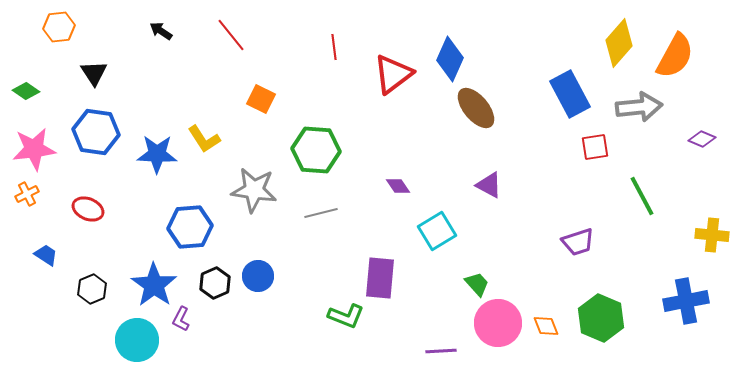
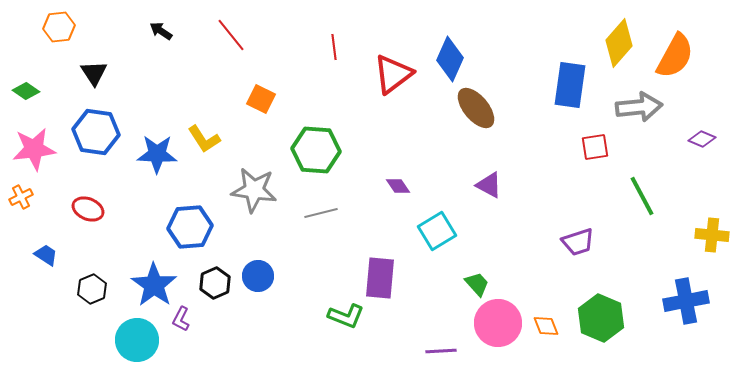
blue rectangle at (570, 94): moved 9 px up; rotated 36 degrees clockwise
orange cross at (27, 194): moved 6 px left, 3 px down
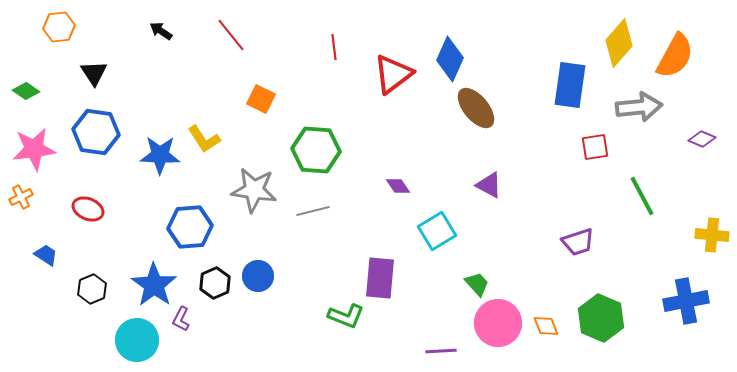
blue star at (157, 154): moved 3 px right, 1 px down
gray line at (321, 213): moved 8 px left, 2 px up
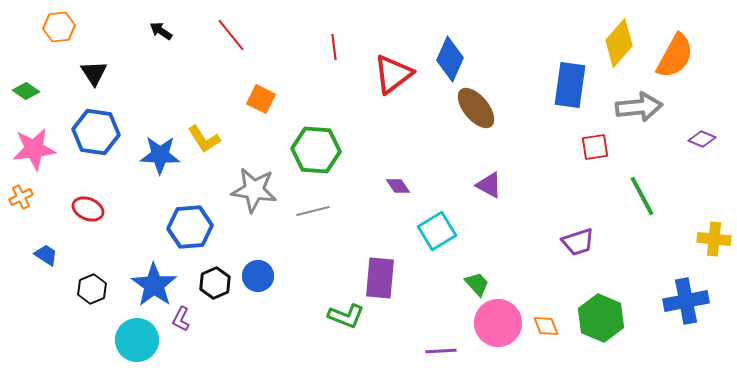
yellow cross at (712, 235): moved 2 px right, 4 px down
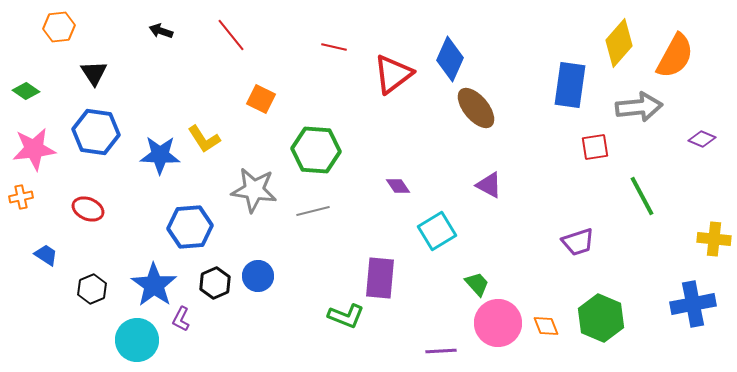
black arrow at (161, 31): rotated 15 degrees counterclockwise
red line at (334, 47): rotated 70 degrees counterclockwise
orange cross at (21, 197): rotated 15 degrees clockwise
blue cross at (686, 301): moved 7 px right, 3 px down
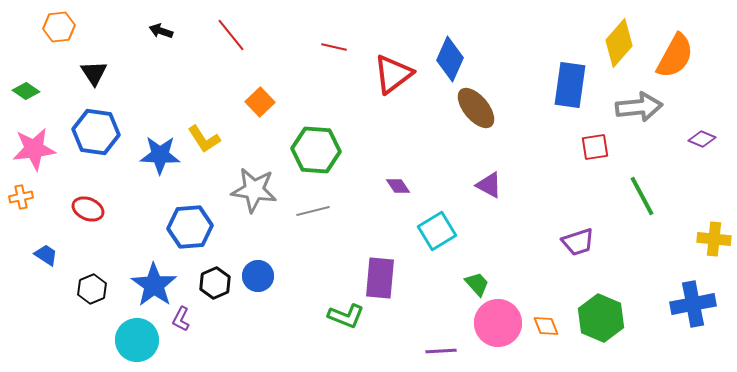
orange square at (261, 99): moved 1 px left, 3 px down; rotated 20 degrees clockwise
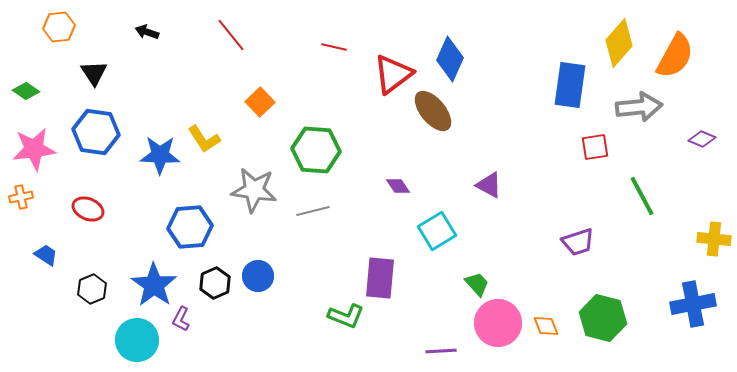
black arrow at (161, 31): moved 14 px left, 1 px down
brown ellipse at (476, 108): moved 43 px left, 3 px down
green hexagon at (601, 318): moved 2 px right; rotated 9 degrees counterclockwise
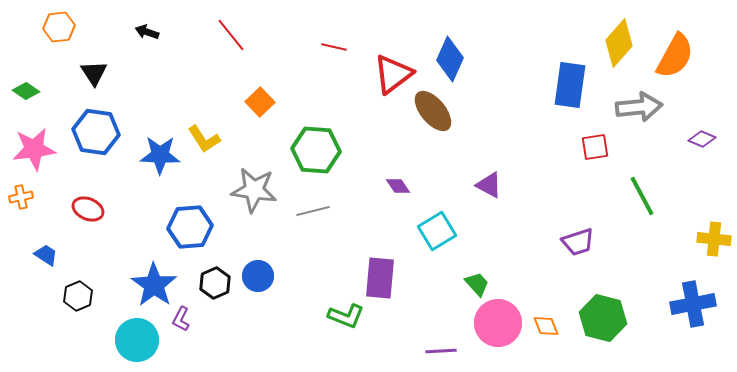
black hexagon at (92, 289): moved 14 px left, 7 px down
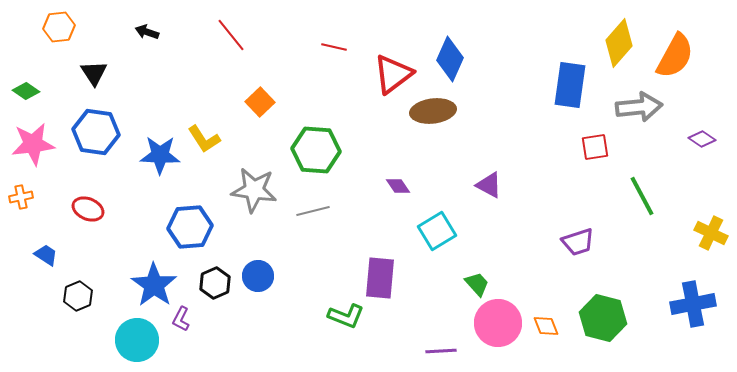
brown ellipse at (433, 111): rotated 57 degrees counterclockwise
purple diamond at (702, 139): rotated 12 degrees clockwise
pink star at (34, 149): moved 1 px left, 5 px up
yellow cross at (714, 239): moved 3 px left, 6 px up; rotated 20 degrees clockwise
